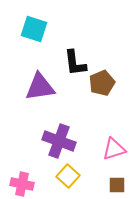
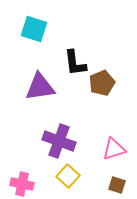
brown square: rotated 18 degrees clockwise
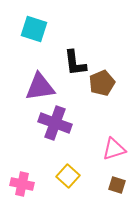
purple cross: moved 4 px left, 18 px up
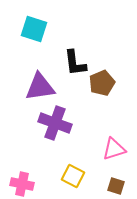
yellow square: moved 5 px right; rotated 15 degrees counterclockwise
brown square: moved 1 px left, 1 px down
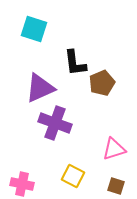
purple triangle: moved 1 px down; rotated 16 degrees counterclockwise
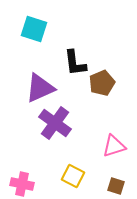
purple cross: rotated 16 degrees clockwise
pink triangle: moved 3 px up
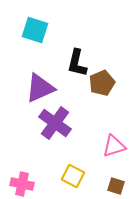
cyan square: moved 1 px right, 1 px down
black L-shape: moved 2 px right; rotated 20 degrees clockwise
